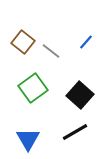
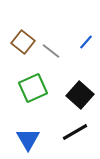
green square: rotated 12 degrees clockwise
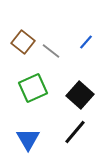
black line: rotated 20 degrees counterclockwise
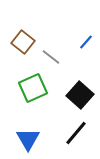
gray line: moved 6 px down
black line: moved 1 px right, 1 px down
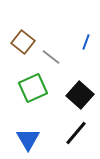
blue line: rotated 21 degrees counterclockwise
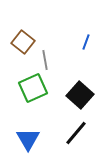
gray line: moved 6 px left, 3 px down; rotated 42 degrees clockwise
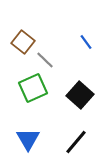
blue line: rotated 56 degrees counterclockwise
gray line: rotated 36 degrees counterclockwise
black line: moved 9 px down
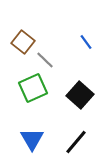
blue triangle: moved 4 px right
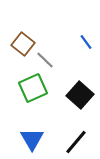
brown square: moved 2 px down
